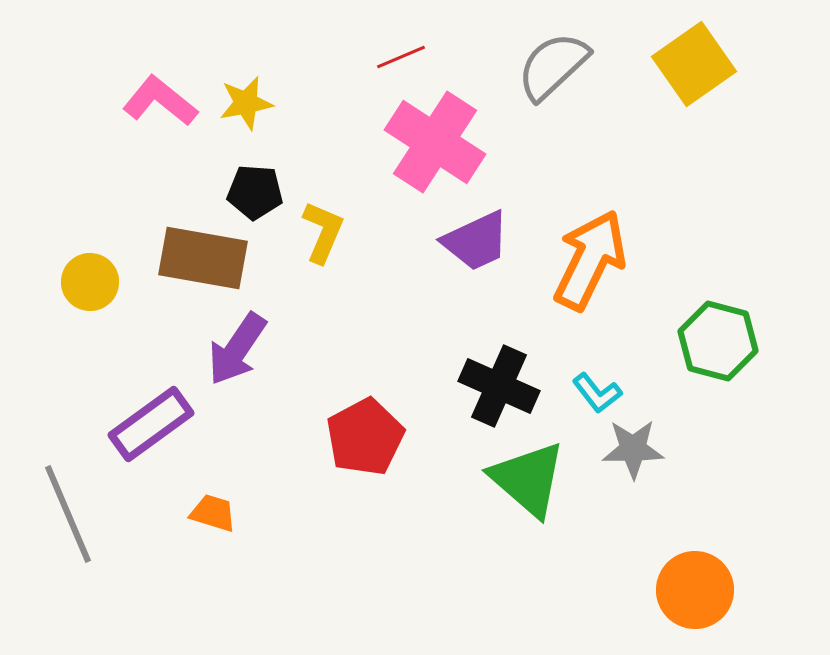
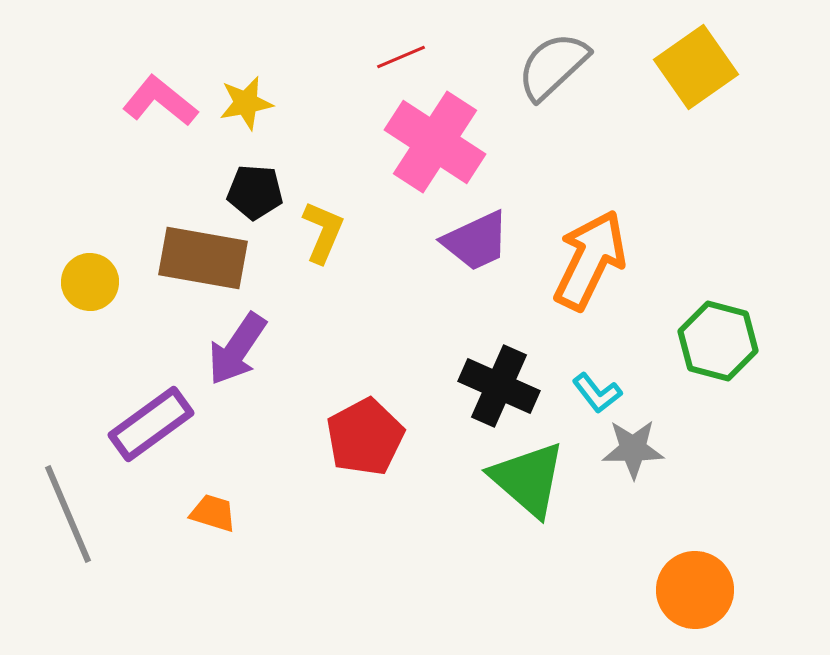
yellow square: moved 2 px right, 3 px down
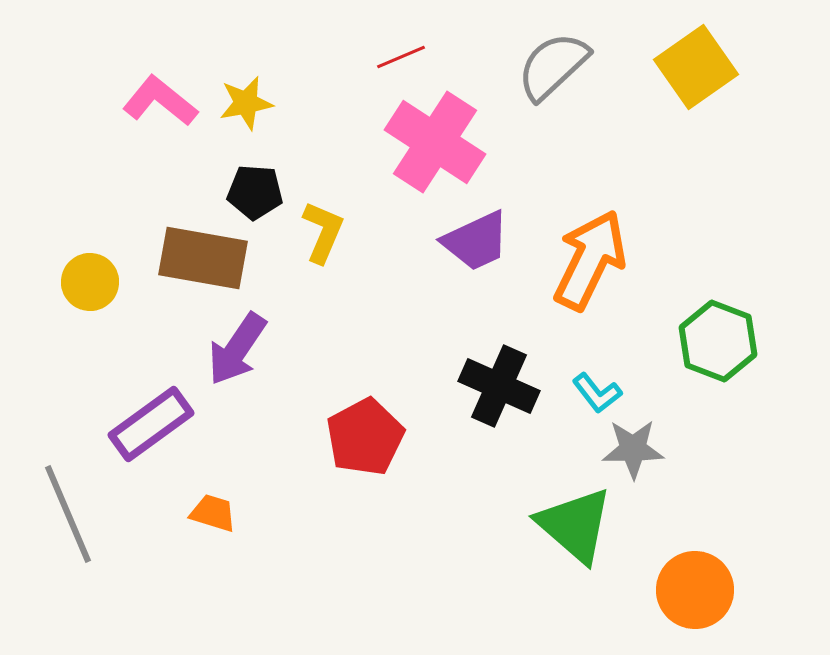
green hexagon: rotated 6 degrees clockwise
green triangle: moved 47 px right, 46 px down
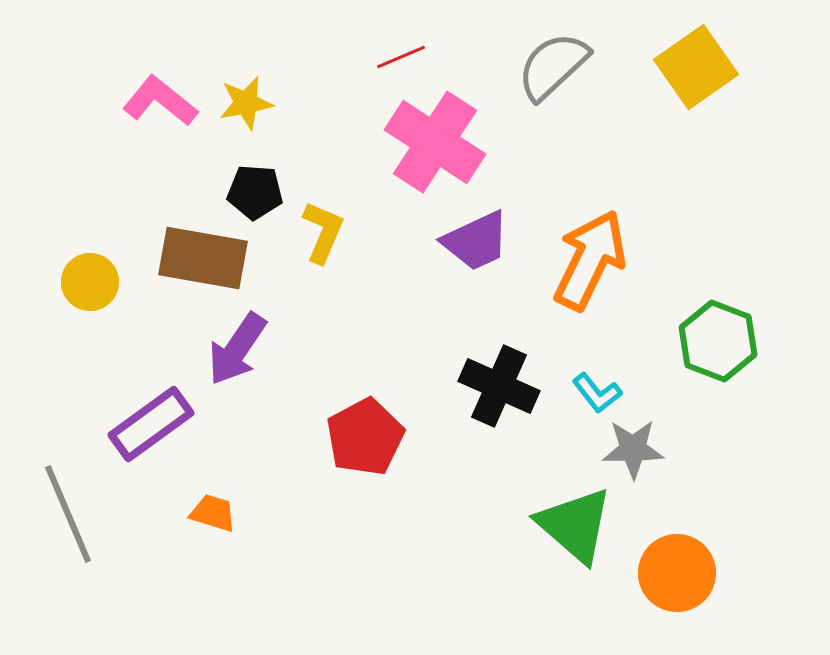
orange circle: moved 18 px left, 17 px up
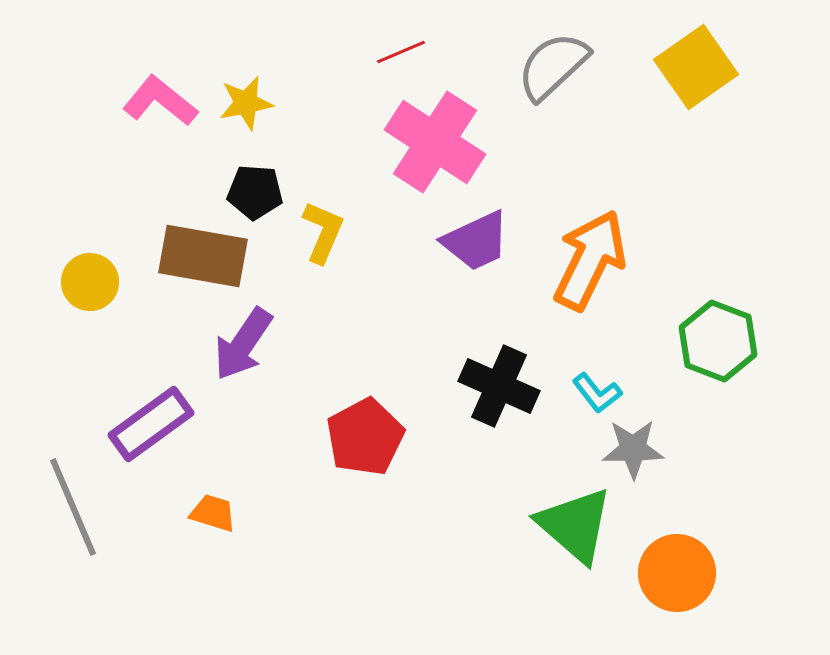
red line: moved 5 px up
brown rectangle: moved 2 px up
purple arrow: moved 6 px right, 5 px up
gray line: moved 5 px right, 7 px up
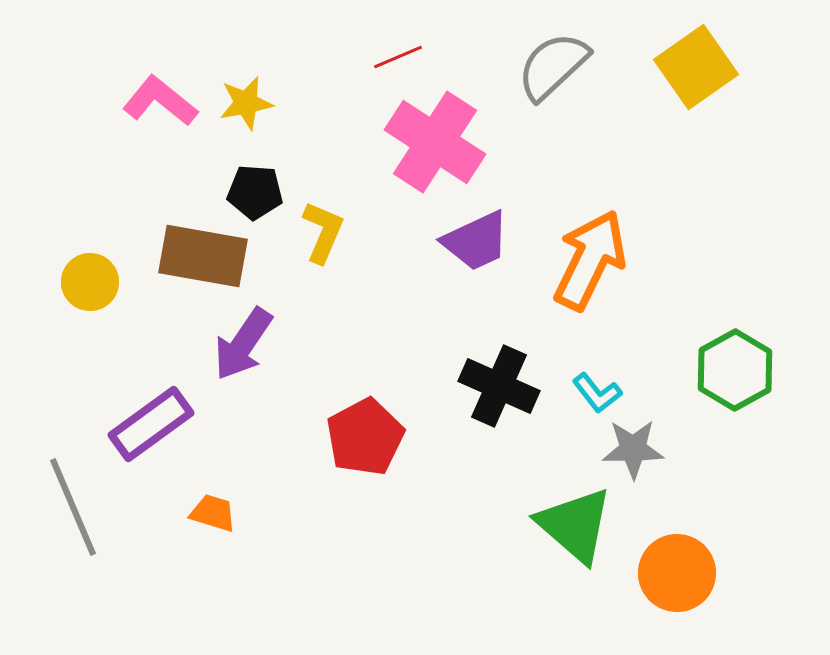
red line: moved 3 px left, 5 px down
green hexagon: moved 17 px right, 29 px down; rotated 10 degrees clockwise
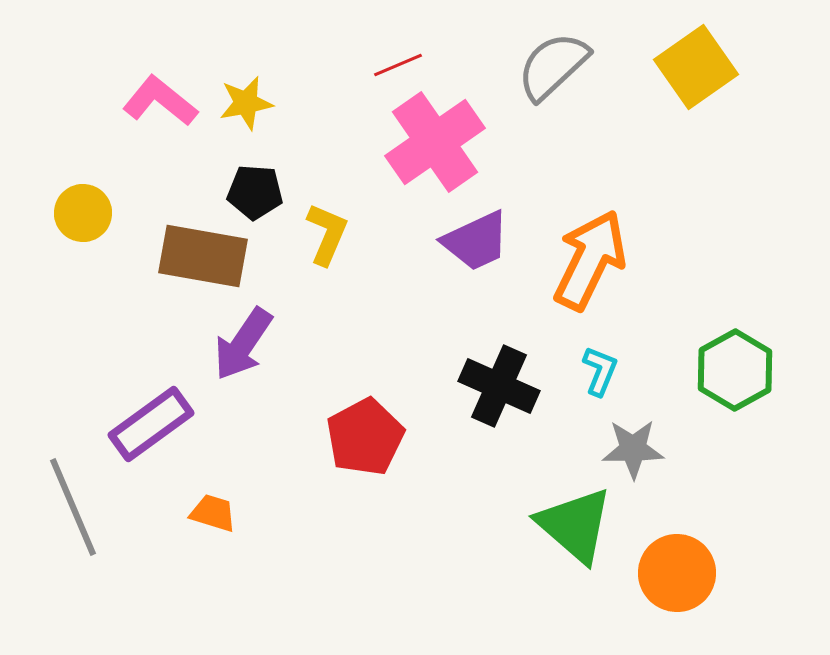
red line: moved 8 px down
pink cross: rotated 22 degrees clockwise
yellow L-shape: moved 4 px right, 2 px down
yellow circle: moved 7 px left, 69 px up
cyan L-shape: moved 3 px right, 22 px up; rotated 120 degrees counterclockwise
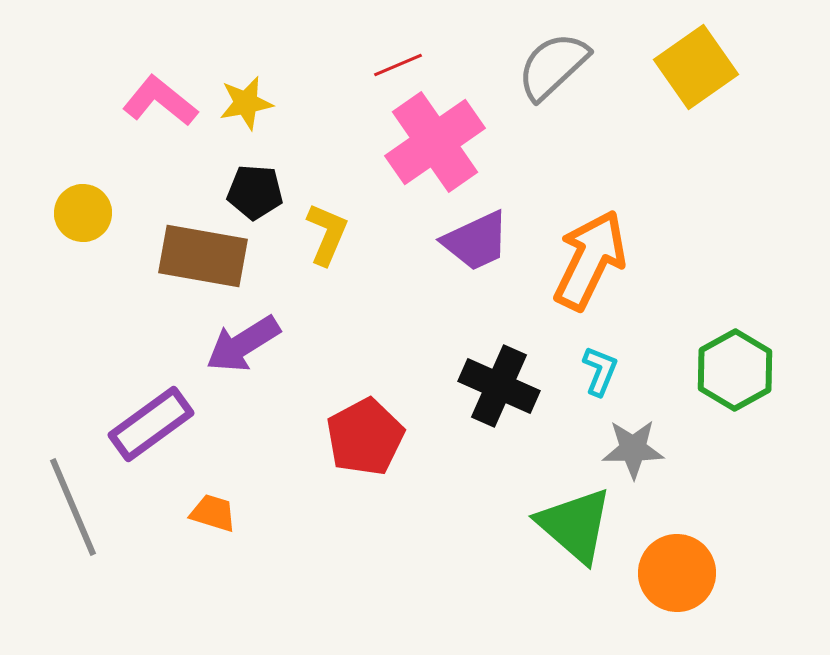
purple arrow: rotated 24 degrees clockwise
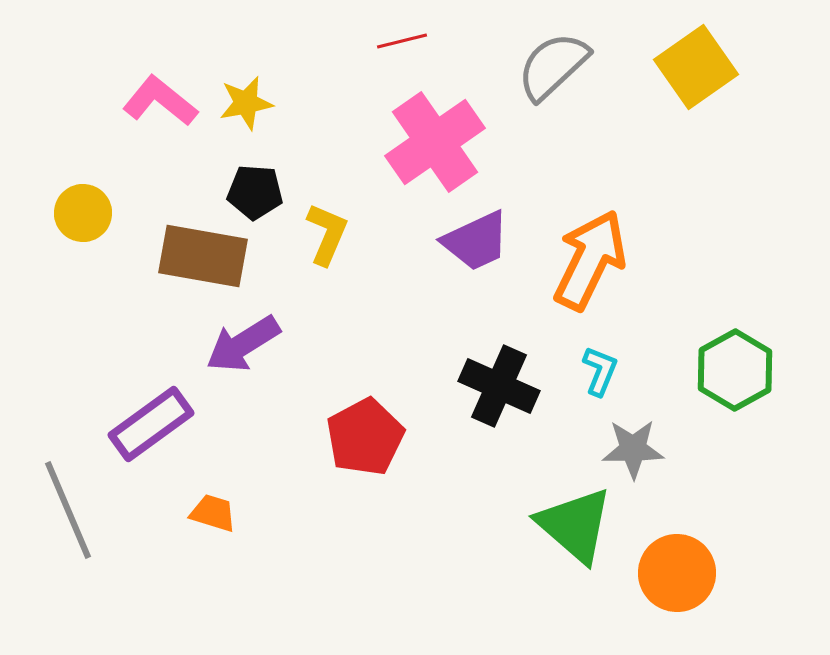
red line: moved 4 px right, 24 px up; rotated 9 degrees clockwise
gray line: moved 5 px left, 3 px down
